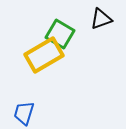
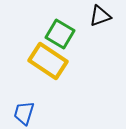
black triangle: moved 1 px left, 3 px up
yellow rectangle: moved 4 px right, 6 px down; rotated 63 degrees clockwise
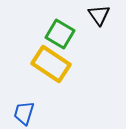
black triangle: moved 1 px left, 1 px up; rotated 45 degrees counterclockwise
yellow rectangle: moved 3 px right, 3 px down
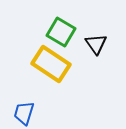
black triangle: moved 3 px left, 29 px down
green square: moved 1 px right, 2 px up
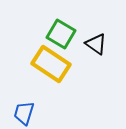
green square: moved 2 px down
black triangle: rotated 20 degrees counterclockwise
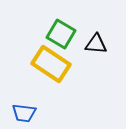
black triangle: rotated 30 degrees counterclockwise
blue trapezoid: rotated 100 degrees counterclockwise
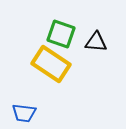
green square: rotated 12 degrees counterclockwise
black triangle: moved 2 px up
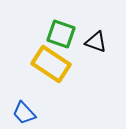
black triangle: rotated 15 degrees clockwise
blue trapezoid: rotated 40 degrees clockwise
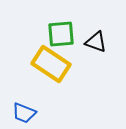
green square: rotated 24 degrees counterclockwise
blue trapezoid: rotated 25 degrees counterclockwise
